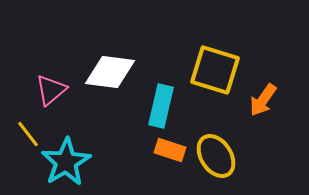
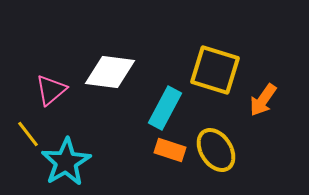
cyan rectangle: moved 4 px right, 2 px down; rotated 15 degrees clockwise
yellow ellipse: moved 6 px up
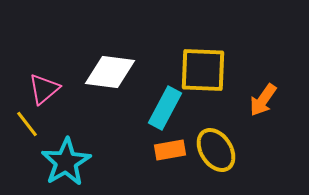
yellow square: moved 12 px left; rotated 15 degrees counterclockwise
pink triangle: moved 7 px left, 1 px up
yellow line: moved 1 px left, 10 px up
orange rectangle: rotated 28 degrees counterclockwise
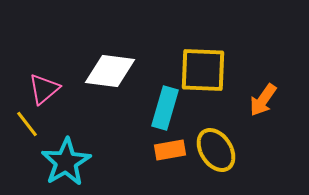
white diamond: moved 1 px up
cyan rectangle: rotated 12 degrees counterclockwise
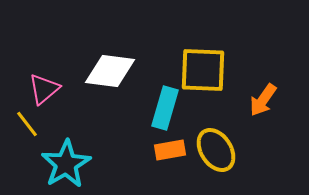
cyan star: moved 2 px down
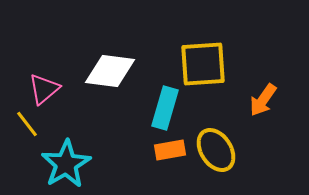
yellow square: moved 6 px up; rotated 6 degrees counterclockwise
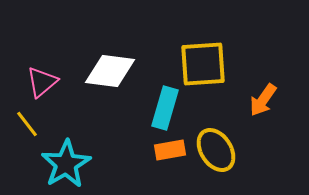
pink triangle: moved 2 px left, 7 px up
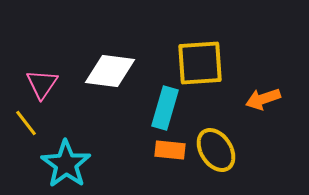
yellow square: moved 3 px left, 1 px up
pink triangle: moved 2 px down; rotated 16 degrees counterclockwise
orange arrow: moved 1 px up; rotated 36 degrees clockwise
yellow line: moved 1 px left, 1 px up
orange rectangle: rotated 16 degrees clockwise
cyan star: rotated 6 degrees counterclockwise
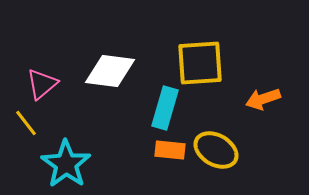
pink triangle: rotated 16 degrees clockwise
yellow ellipse: rotated 27 degrees counterclockwise
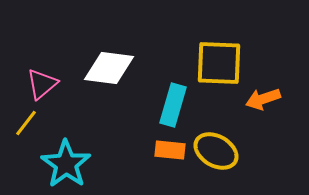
yellow square: moved 19 px right; rotated 6 degrees clockwise
white diamond: moved 1 px left, 3 px up
cyan rectangle: moved 8 px right, 3 px up
yellow line: rotated 76 degrees clockwise
yellow ellipse: moved 1 px down
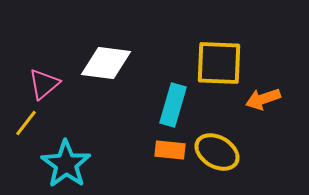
white diamond: moved 3 px left, 5 px up
pink triangle: moved 2 px right
yellow ellipse: moved 1 px right, 1 px down
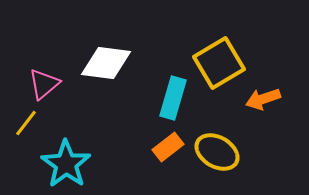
yellow square: rotated 33 degrees counterclockwise
cyan rectangle: moved 7 px up
orange rectangle: moved 2 px left, 3 px up; rotated 44 degrees counterclockwise
